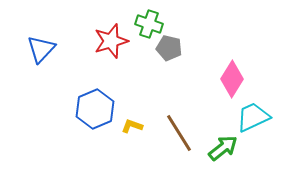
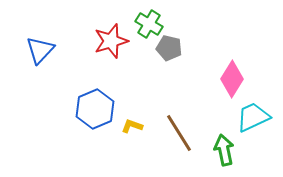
green cross: rotated 12 degrees clockwise
blue triangle: moved 1 px left, 1 px down
green arrow: moved 1 px right, 2 px down; rotated 64 degrees counterclockwise
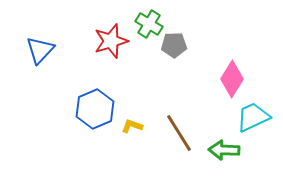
gray pentagon: moved 5 px right, 3 px up; rotated 15 degrees counterclockwise
green arrow: rotated 76 degrees counterclockwise
